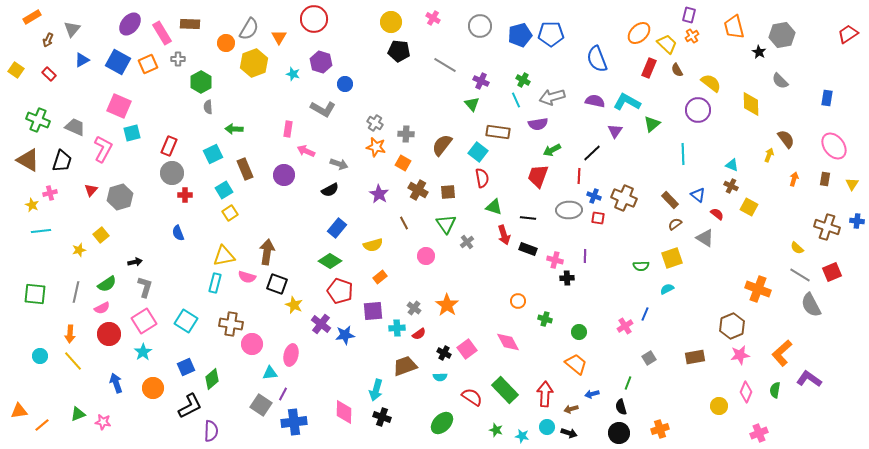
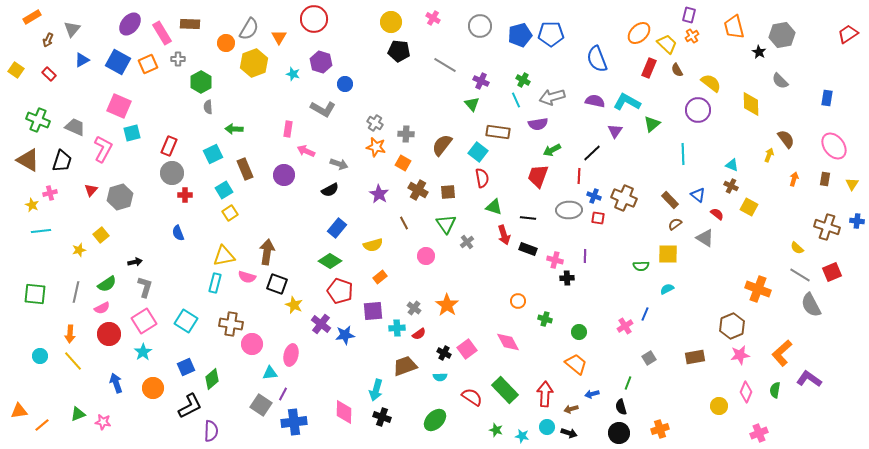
yellow square at (672, 258): moved 4 px left, 4 px up; rotated 20 degrees clockwise
green ellipse at (442, 423): moved 7 px left, 3 px up
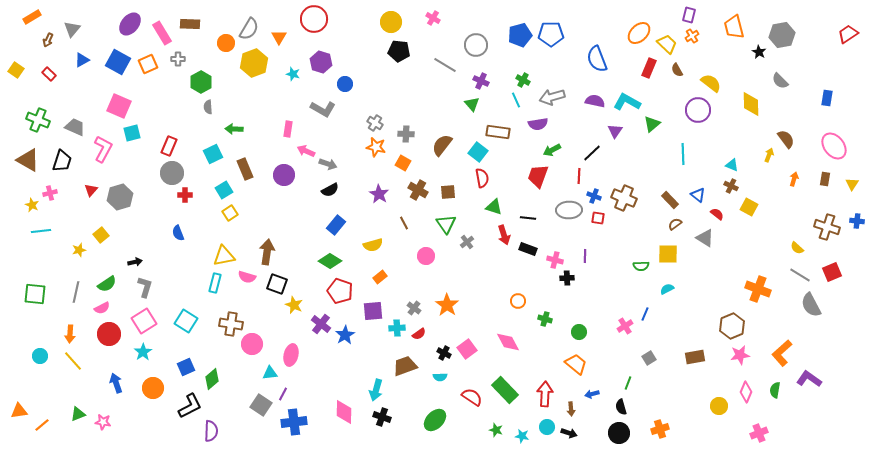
gray circle at (480, 26): moved 4 px left, 19 px down
gray arrow at (339, 164): moved 11 px left
blue rectangle at (337, 228): moved 1 px left, 3 px up
blue star at (345, 335): rotated 24 degrees counterclockwise
brown arrow at (571, 409): rotated 80 degrees counterclockwise
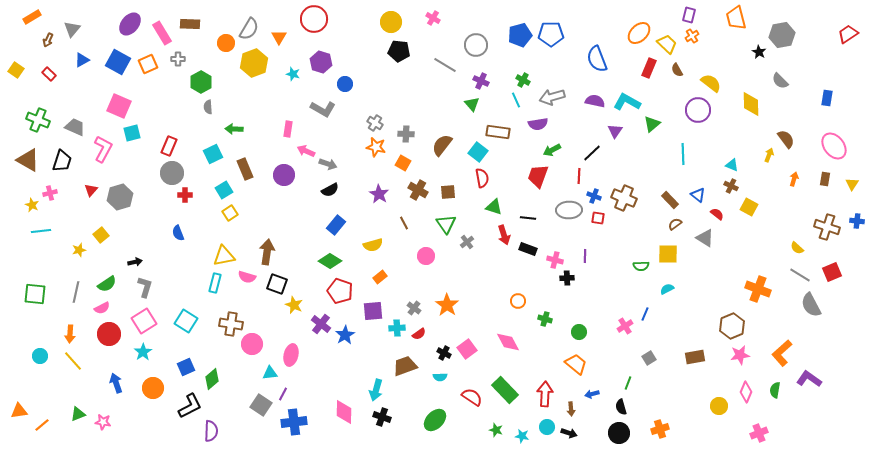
orange trapezoid at (734, 27): moved 2 px right, 9 px up
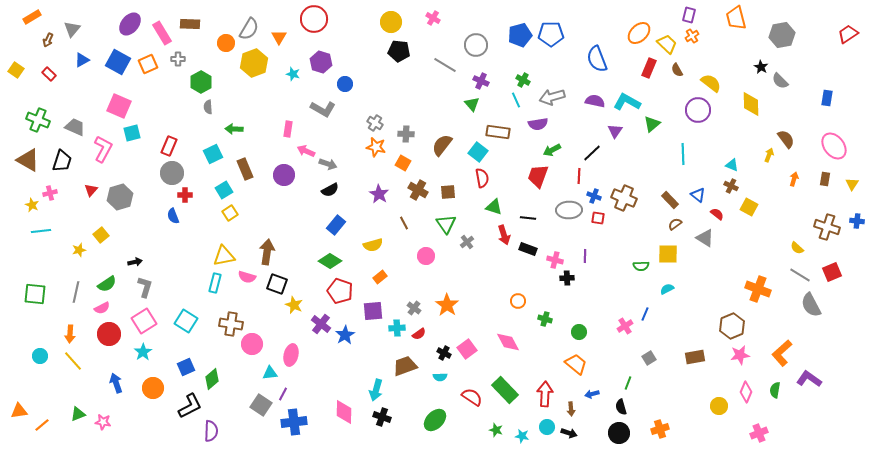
black star at (759, 52): moved 2 px right, 15 px down
blue semicircle at (178, 233): moved 5 px left, 17 px up
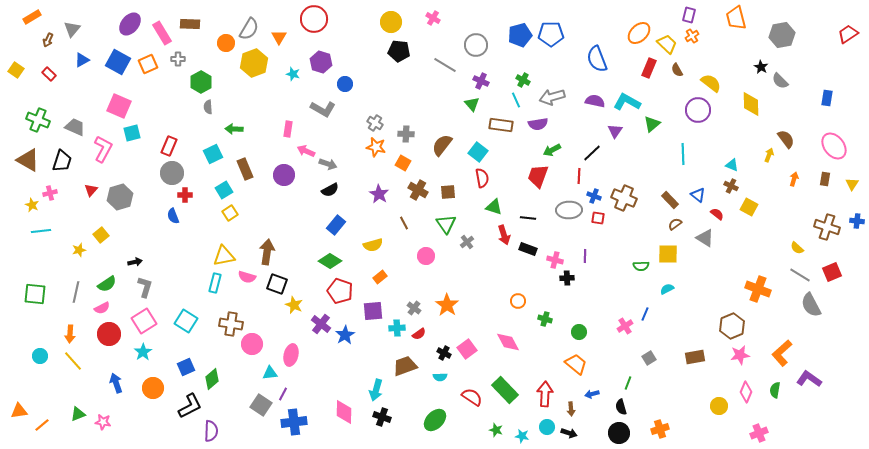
brown rectangle at (498, 132): moved 3 px right, 7 px up
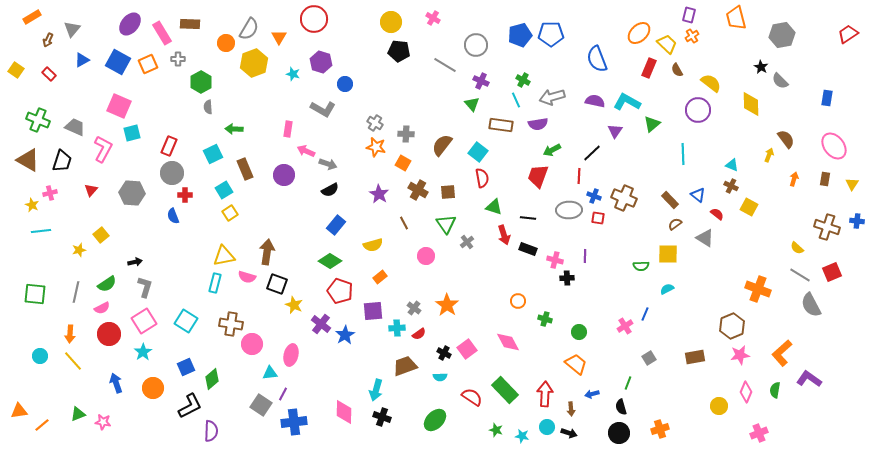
gray hexagon at (120, 197): moved 12 px right, 4 px up; rotated 20 degrees clockwise
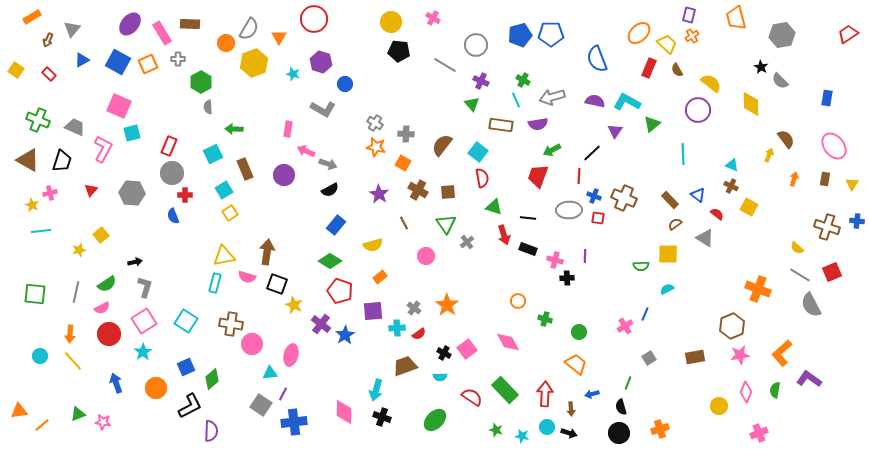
orange circle at (153, 388): moved 3 px right
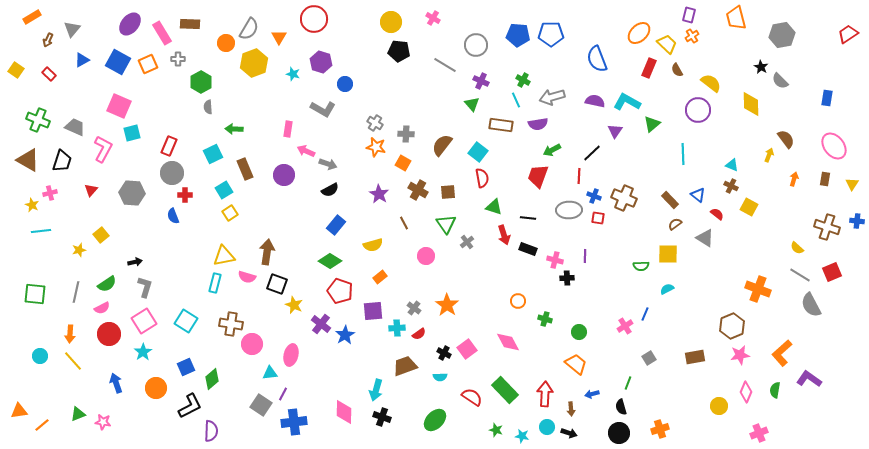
blue pentagon at (520, 35): moved 2 px left; rotated 20 degrees clockwise
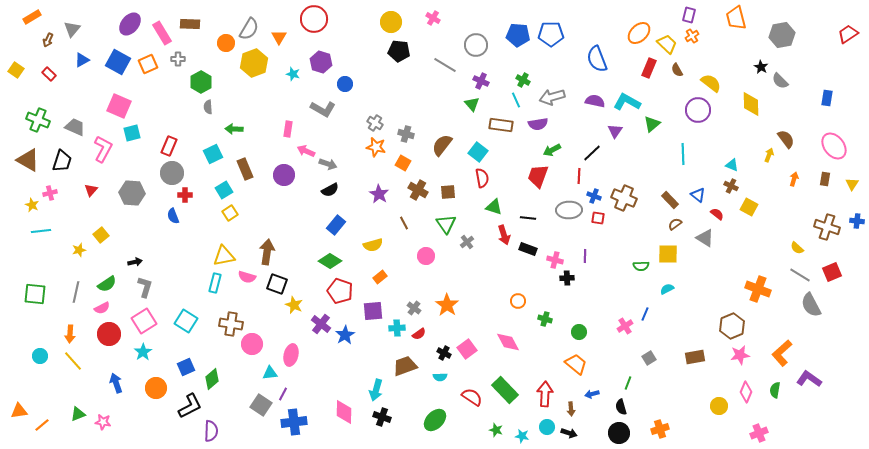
gray cross at (406, 134): rotated 14 degrees clockwise
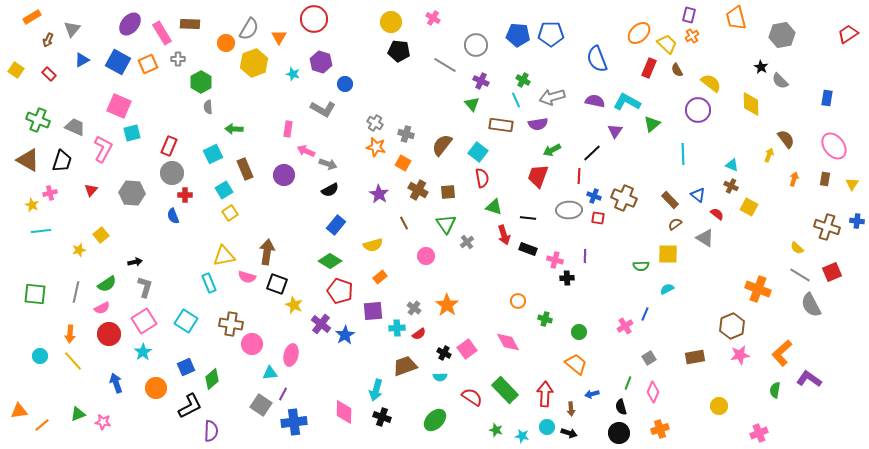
cyan rectangle at (215, 283): moved 6 px left; rotated 36 degrees counterclockwise
pink diamond at (746, 392): moved 93 px left
